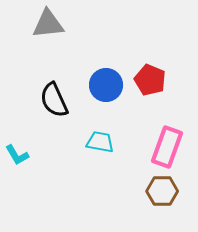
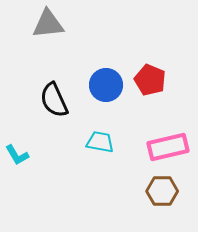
pink rectangle: moved 1 px right; rotated 57 degrees clockwise
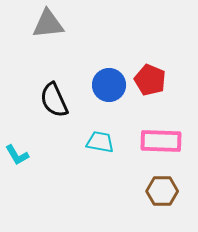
blue circle: moved 3 px right
pink rectangle: moved 7 px left, 6 px up; rotated 15 degrees clockwise
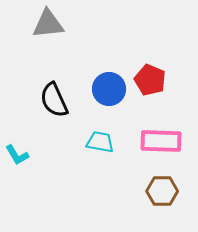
blue circle: moved 4 px down
